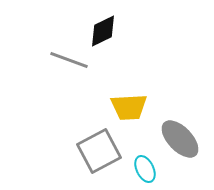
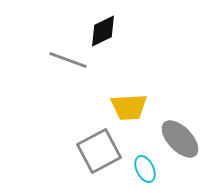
gray line: moved 1 px left
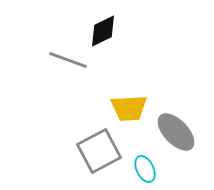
yellow trapezoid: moved 1 px down
gray ellipse: moved 4 px left, 7 px up
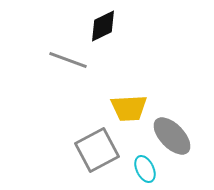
black diamond: moved 5 px up
gray ellipse: moved 4 px left, 4 px down
gray square: moved 2 px left, 1 px up
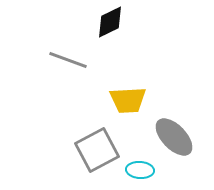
black diamond: moved 7 px right, 4 px up
yellow trapezoid: moved 1 px left, 8 px up
gray ellipse: moved 2 px right, 1 px down
cyan ellipse: moved 5 px left, 1 px down; rotated 60 degrees counterclockwise
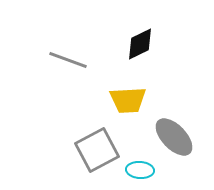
black diamond: moved 30 px right, 22 px down
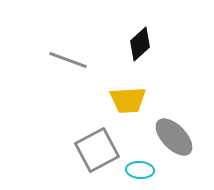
black diamond: rotated 16 degrees counterclockwise
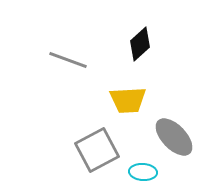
cyan ellipse: moved 3 px right, 2 px down
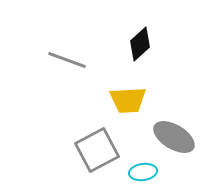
gray line: moved 1 px left
gray ellipse: rotated 15 degrees counterclockwise
cyan ellipse: rotated 12 degrees counterclockwise
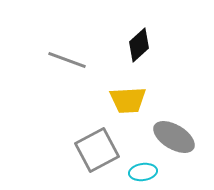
black diamond: moved 1 px left, 1 px down
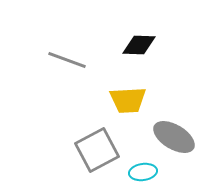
black diamond: rotated 44 degrees clockwise
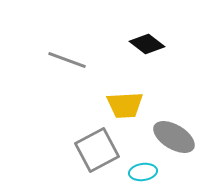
black diamond: moved 8 px right, 1 px up; rotated 36 degrees clockwise
yellow trapezoid: moved 3 px left, 5 px down
